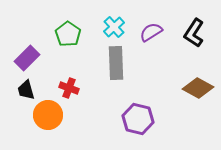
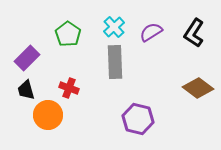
gray rectangle: moved 1 px left, 1 px up
brown diamond: rotated 8 degrees clockwise
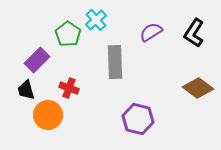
cyan cross: moved 18 px left, 7 px up
purple rectangle: moved 10 px right, 2 px down
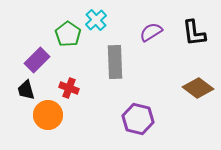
black L-shape: rotated 40 degrees counterclockwise
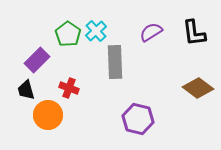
cyan cross: moved 11 px down
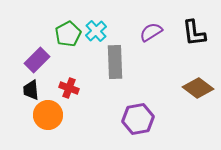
green pentagon: rotated 10 degrees clockwise
black trapezoid: moved 5 px right; rotated 10 degrees clockwise
purple hexagon: rotated 24 degrees counterclockwise
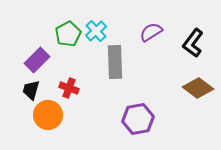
black L-shape: moved 1 px left, 10 px down; rotated 44 degrees clockwise
black trapezoid: rotated 20 degrees clockwise
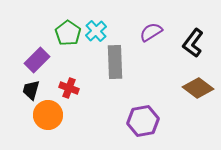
green pentagon: moved 1 px up; rotated 10 degrees counterclockwise
purple hexagon: moved 5 px right, 2 px down
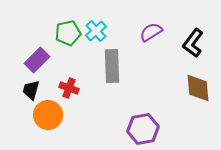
green pentagon: rotated 25 degrees clockwise
gray rectangle: moved 3 px left, 4 px down
brown diamond: rotated 48 degrees clockwise
purple hexagon: moved 8 px down
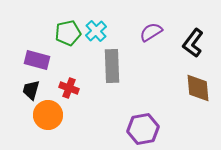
purple rectangle: rotated 60 degrees clockwise
